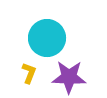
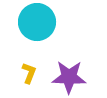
cyan circle: moved 10 px left, 16 px up
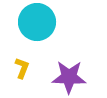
yellow L-shape: moved 7 px left, 5 px up
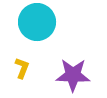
purple star: moved 4 px right, 2 px up
